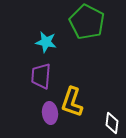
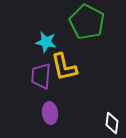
yellow L-shape: moved 8 px left, 35 px up; rotated 32 degrees counterclockwise
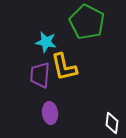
purple trapezoid: moved 1 px left, 1 px up
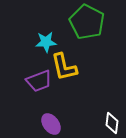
cyan star: rotated 15 degrees counterclockwise
purple trapezoid: moved 1 px left, 6 px down; rotated 116 degrees counterclockwise
purple ellipse: moved 1 px right, 11 px down; rotated 30 degrees counterclockwise
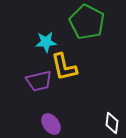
purple trapezoid: rotated 8 degrees clockwise
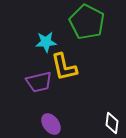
purple trapezoid: moved 1 px down
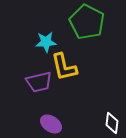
purple ellipse: rotated 20 degrees counterclockwise
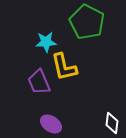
purple trapezoid: rotated 80 degrees clockwise
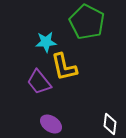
purple trapezoid: rotated 16 degrees counterclockwise
white diamond: moved 2 px left, 1 px down
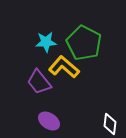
green pentagon: moved 3 px left, 21 px down
yellow L-shape: rotated 144 degrees clockwise
purple ellipse: moved 2 px left, 3 px up
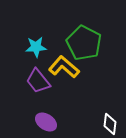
cyan star: moved 10 px left, 5 px down
purple trapezoid: moved 1 px left, 1 px up
purple ellipse: moved 3 px left, 1 px down
